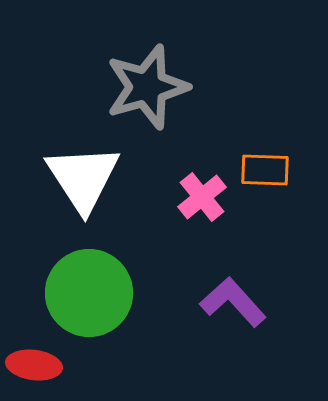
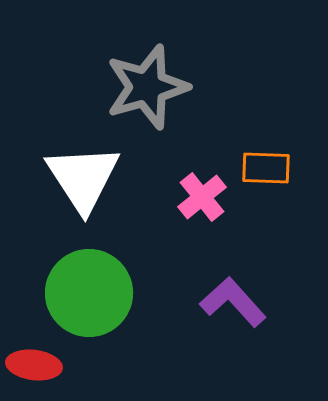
orange rectangle: moved 1 px right, 2 px up
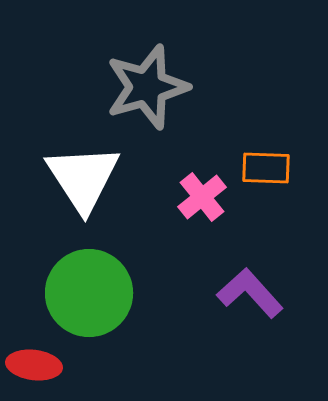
purple L-shape: moved 17 px right, 9 px up
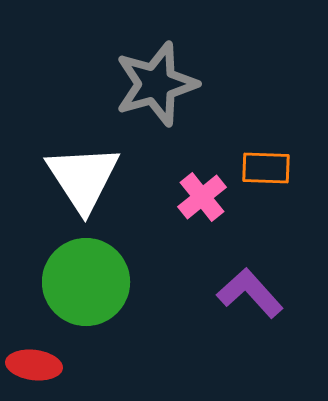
gray star: moved 9 px right, 3 px up
green circle: moved 3 px left, 11 px up
